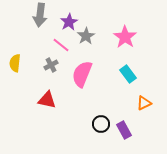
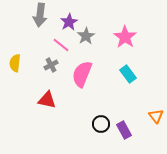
orange triangle: moved 12 px right, 13 px down; rotated 42 degrees counterclockwise
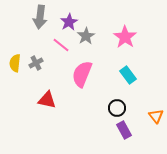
gray arrow: moved 2 px down
gray cross: moved 15 px left, 2 px up
cyan rectangle: moved 1 px down
black circle: moved 16 px right, 16 px up
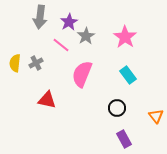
purple rectangle: moved 9 px down
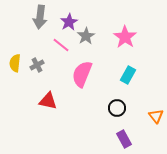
gray cross: moved 1 px right, 2 px down
cyan rectangle: rotated 66 degrees clockwise
red triangle: moved 1 px right, 1 px down
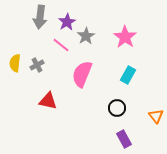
purple star: moved 2 px left
